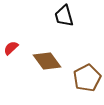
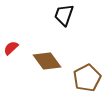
black trapezoid: moved 1 px up; rotated 35 degrees clockwise
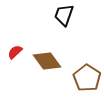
red semicircle: moved 4 px right, 4 px down
brown pentagon: rotated 12 degrees counterclockwise
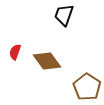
red semicircle: rotated 28 degrees counterclockwise
brown pentagon: moved 9 px down
